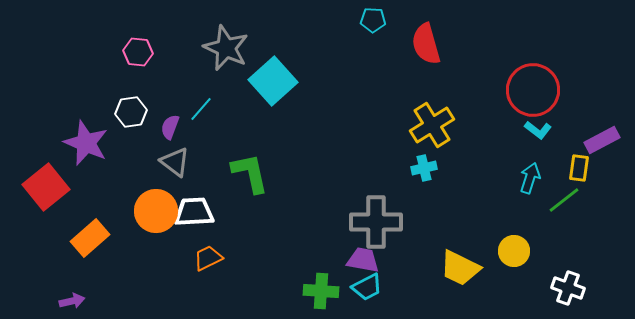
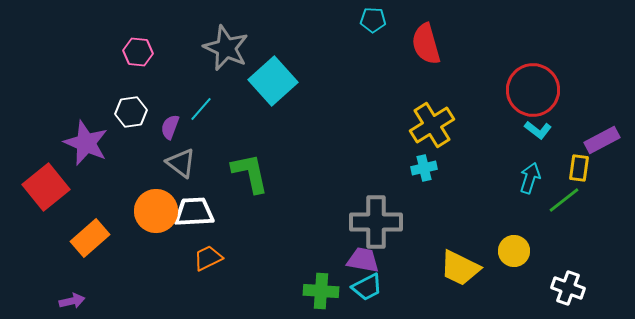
gray triangle: moved 6 px right, 1 px down
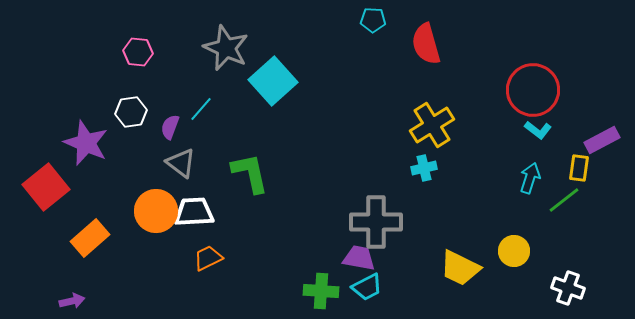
purple trapezoid: moved 4 px left, 2 px up
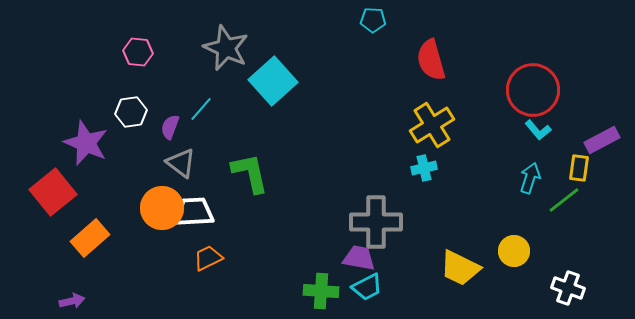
red semicircle: moved 5 px right, 16 px down
cyan L-shape: rotated 12 degrees clockwise
red square: moved 7 px right, 5 px down
orange circle: moved 6 px right, 3 px up
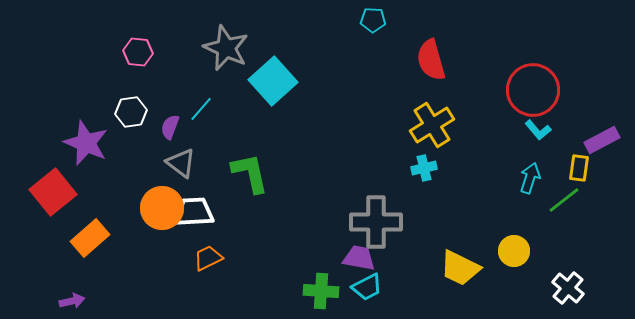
white cross: rotated 20 degrees clockwise
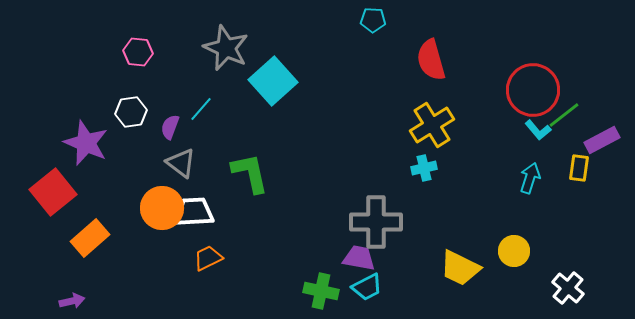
green line: moved 85 px up
green cross: rotated 8 degrees clockwise
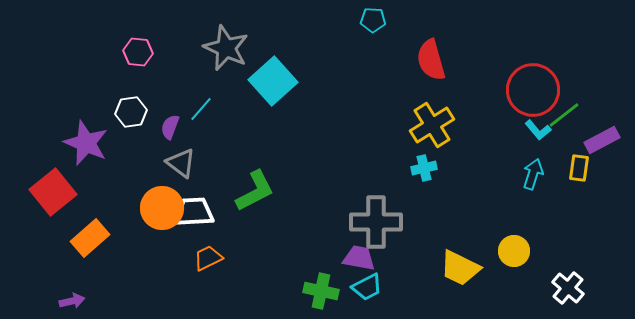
green L-shape: moved 5 px right, 18 px down; rotated 75 degrees clockwise
cyan arrow: moved 3 px right, 4 px up
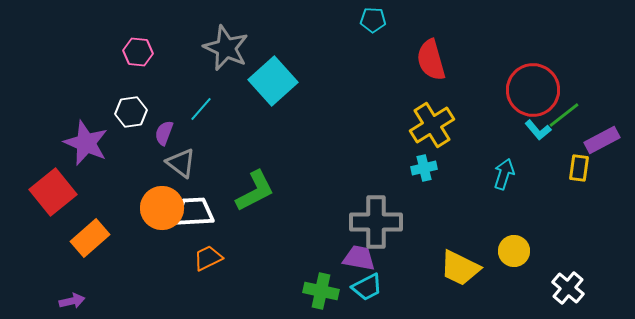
purple semicircle: moved 6 px left, 6 px down
cyan arrow: moved 29 px left
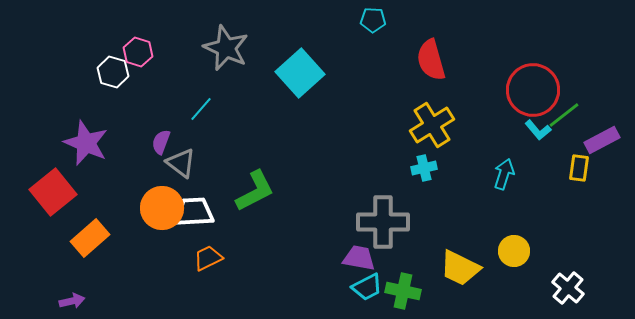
pink hexagon: rotated 12 degrees clockwise
cyan square: moved 27 px right, 8 px up
white hexagon: moved 18 px left, 40 px up; rotated 24 degrees clockwise
purple semicircle: moved 3 px left, 9 px down
gray cross: moved 7 px right
green cross: moved 82 px right
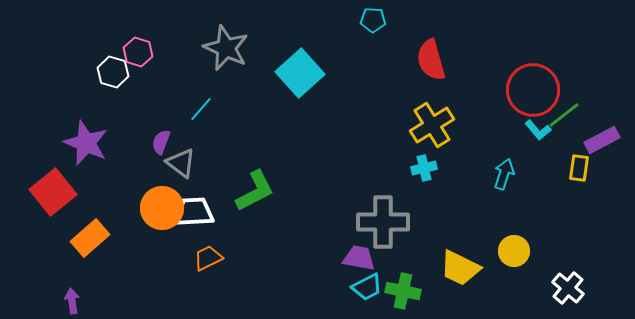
purple arrow: rotated 85 degrees counterclockwise
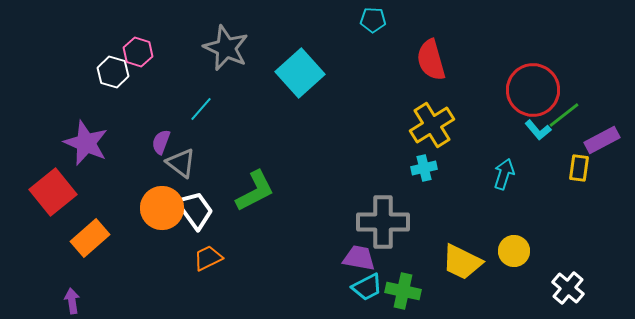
white trapezoid: moved 1 px right, 2 px up; rotated 57 degrees clockwise
yellow trapezoid: moved 2 px right, 6 px up
